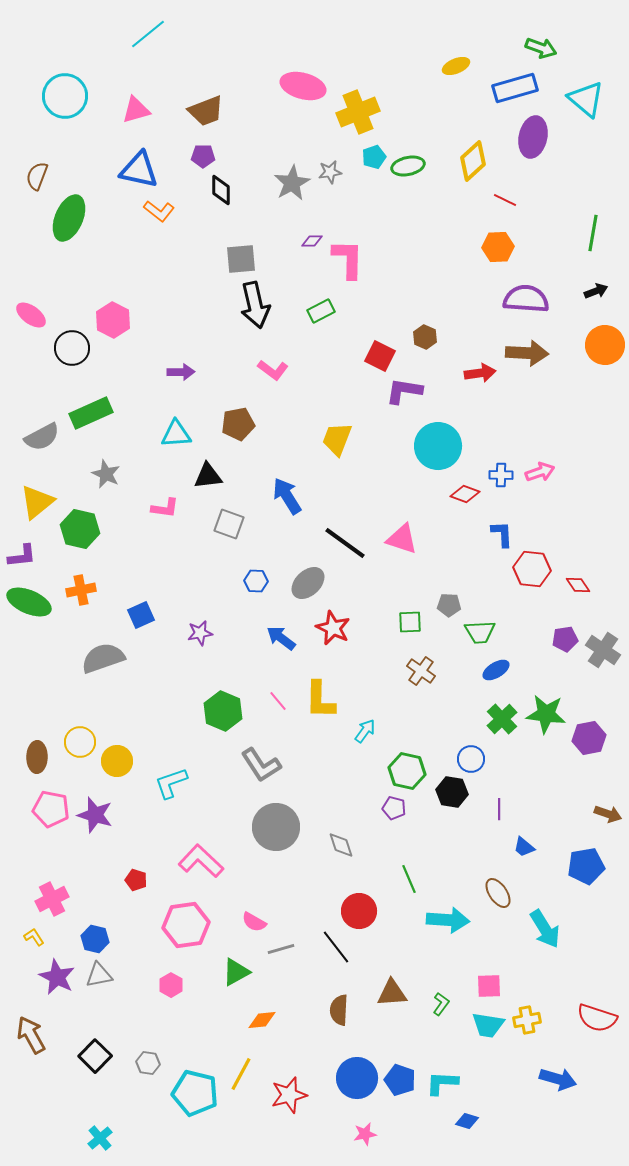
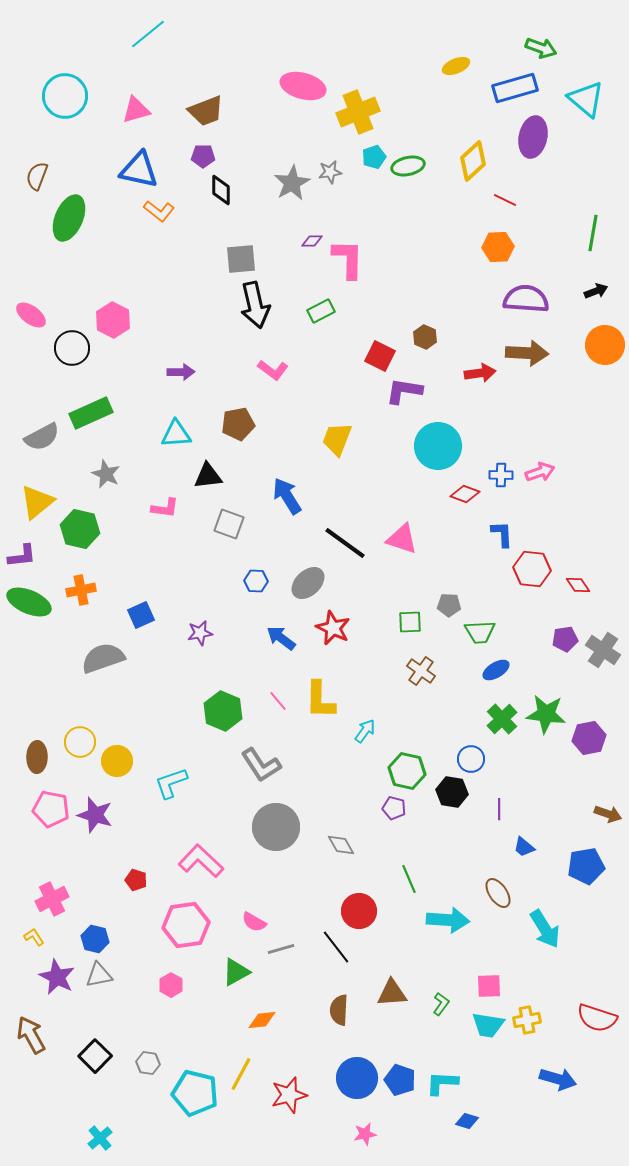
gray diamond at (341, 845): rotated 12 degrees counterclockwise
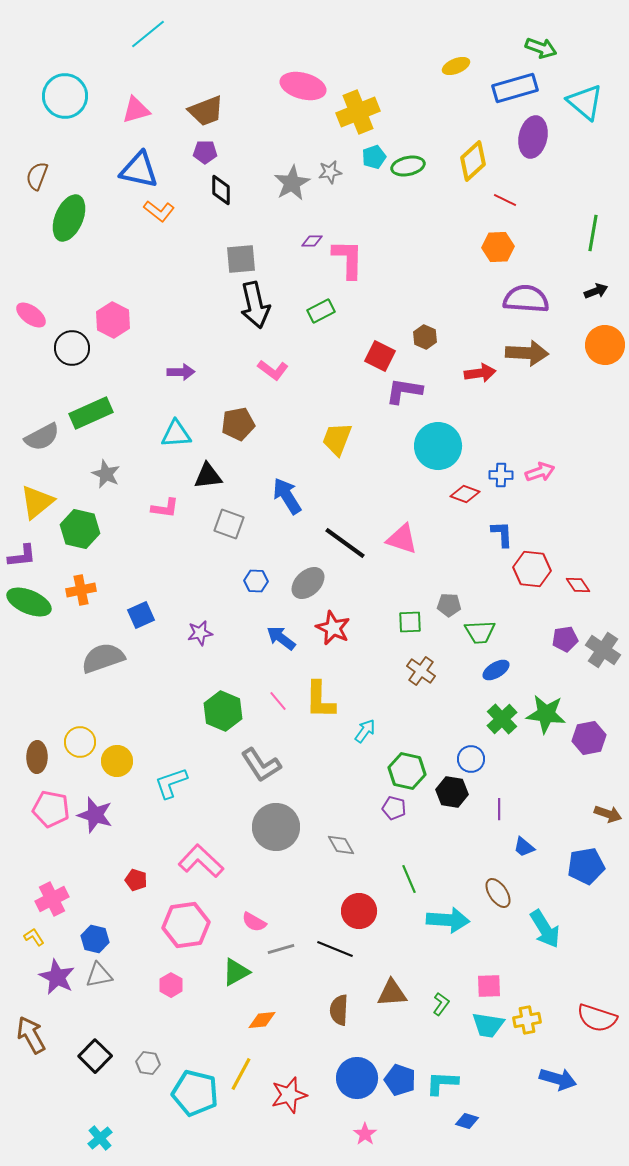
cyan triangle at (586, 99): moved 1 px left, 3 px down
purple pentagon at (203, 156): moved 2 px right, 4 px up
black line at (336, 947): moved 1 px left, 2 px down; rotated 30 degrees counterclockwise
pink star at (365, 1134): rotated 25 degrees counterclockwise
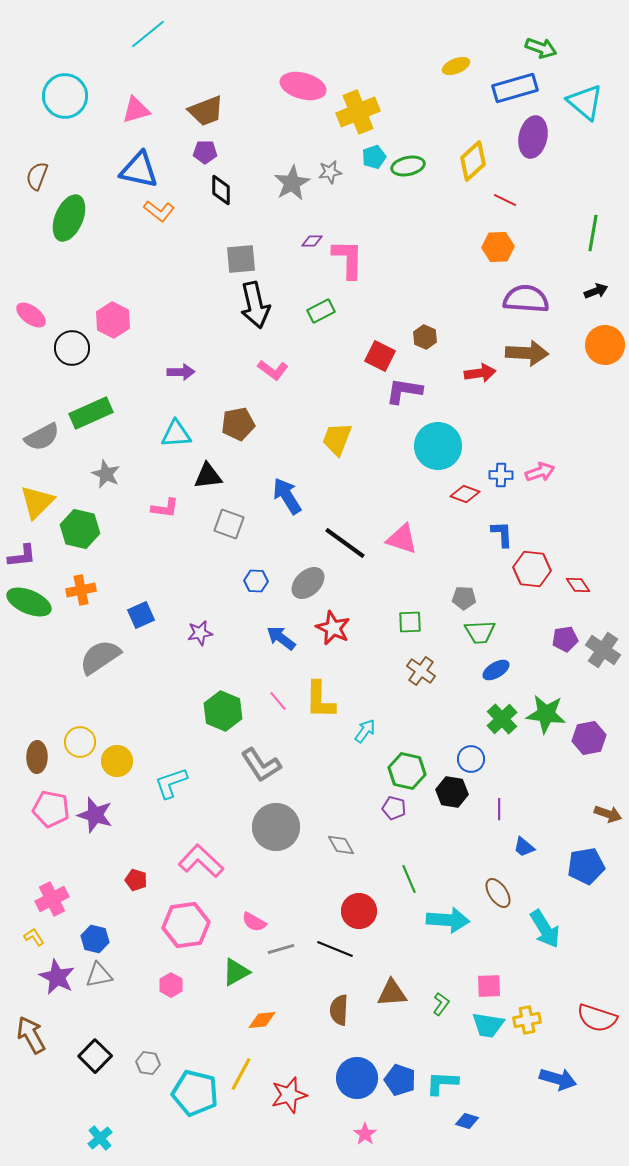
yellow triangle at (37, 502): rotated 6 degrees counterclockwise
gray pentagon at (449, 605): moved 15 px right, 7 px up
gray semicircle at (103, 658): moved 3 px left, 1 px up; rotated 15 degrees counterclockwise
